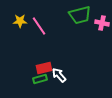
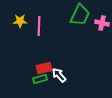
green trapezoid: rotated 50 degrees counterclockwise
pink line: rotated 36 degrees clockwise
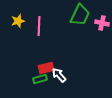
yellow star: moved 2 px left; rotated 16 degrees counterclockwise
red rectangle: moved 2 px right
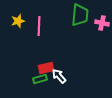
green trapezoid: rotated 20 degrees counterclockwise
white arrow: moved 1 px down
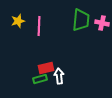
green trapezoid: moved 1 px right, 5 px down
white arrow: rotated 35 degrees clockwise
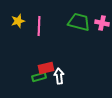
green trapezoid: moved 2 px left, 2 px down; rotated 80 degrees counterclockwise
green rectangle: moved 1 px left, 2 px up
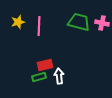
yellow star: moved 1 px down
red rectangle: moved 1 px left, 3 px up
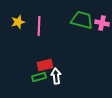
green trapezoid: moved 3 px right, 2 px up
white arrow: moved 3 px left
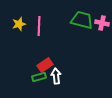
yellow star: moved 1 px right, 2 px down
red rectangle: rotated 21 degrees counterclockwise
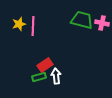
pink line: moved 6 px left
